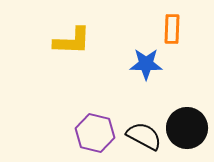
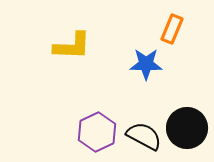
orange rectangle: rotated 20 degrees clockwise
yellow L-shape: moved 5 px down
purple hexagon: moved 2 px right, 1 px up; rotated 21 degrees clockwise
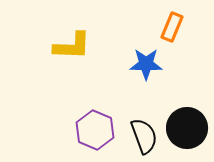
orange rectangle: moved 2 px up
purple hexagon: moved 2 px left, 2 px up; rotated 12 degrees counterclockwise
black semicircle: rotated 42 degrees clockwise
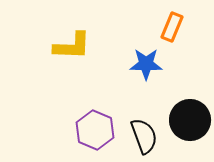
black circle: moved 3 px right, 8 px up
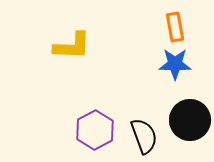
orange rectangle: moved 3 px right; rotated 32 degrees counterclockwise
blue star: moved 29 px right
purple hexagon: rotated 9 degrees clockwise
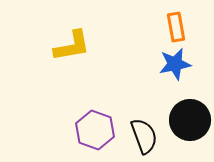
orange rectangle: moved 1 px right
yellow L-shape: rotated 12 degrees counterclockwise
blue star: rotated 12 degrees counterclockwise
purple hexagon: rotated 12 degrees counterclockwise
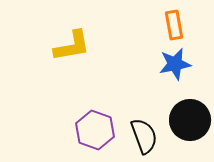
orange rectangle: moved 2 px left, 2 px up
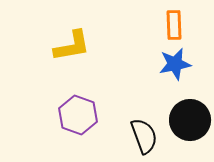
orange rectangle: rotated 8 degrees clockwise
purple hexagon: moved 17 px left, 15 px up
